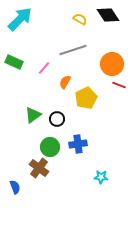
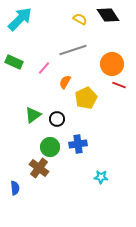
blue semicircle: moved 1 px down; rotated 16 degrees clockwise
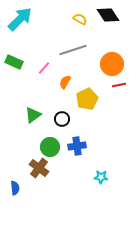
red line: rotated 32 degrees counterclockwise
yellow pentagon: moved 1 px right, 1 px down
black circle: moved 5 px right
blue cross: moved 1 px left, 2 px down
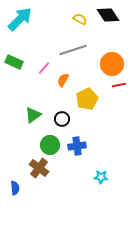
orange semicircle: moved 2 px left, 2 px up
green circle: moved 2 px up
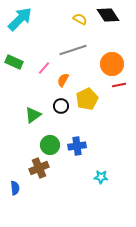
black circle: moved 1 px left, 13 px up
brown cross: rotated 30 degrees clockwise
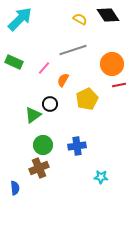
black circle: moved 11 px left, 2 px up
green circle: moved 7 px left
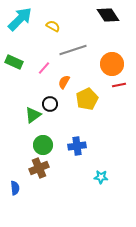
yellow semicircle: moved 27 px left, 7 px down
orange semicircle: moved 1 px right, 2 px down
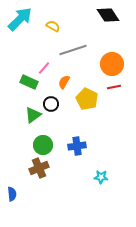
green rectangle: moved 15 px right, 20 px down
red line: moved 5 px left, 2 px down
yellow pentagon: rotated 20 degrees counterclockwise
black circle: moved 1 px right
blue semicircle: moved 3 px left, 6 px down
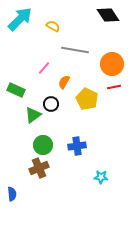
gray line: moved 2 px right; rotated 28 degrees clockwise
green rectangle: moved 13 px left, 8 px down
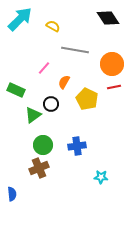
black diamond: moved 3 px down
